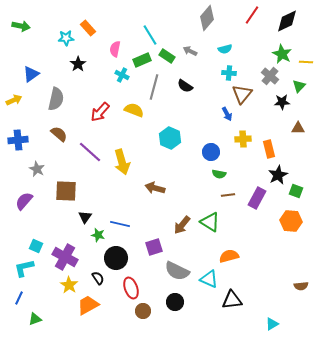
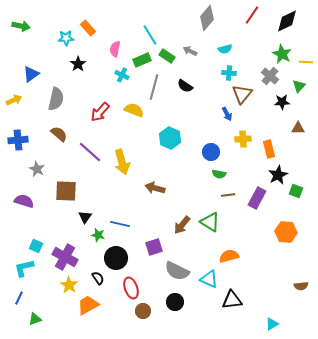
purple semicircle at (24, 201): rotated 66 degrees clockwise
orange hexagon at (291, 221): moved 5 px left, 11 px down
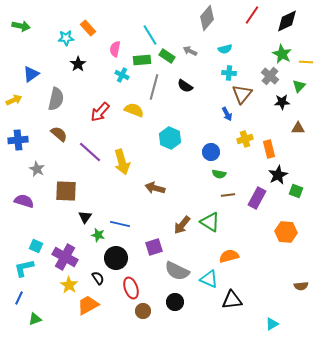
green rectangle at (142, 60): rotated 18 degrees clockwise
yellow cross at (243, 139): moved 2 px right; rotated 14 degrees counterclockwise
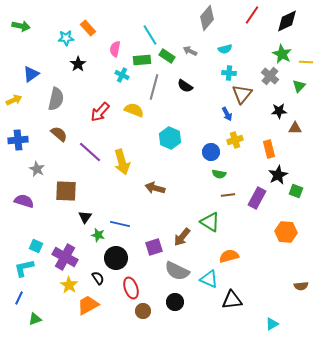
black star at (282, 102): moved 3 px left, 9 px down
brown triangle at (298, 128): moved 3 px left
yellow cross at (245, 139): moved 10 px left, 1 px down
brown arrow at (182, 225): moved 12 px down
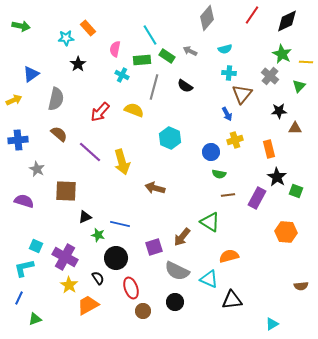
black star at (278, 175): moved 1 px left, 2 px down; rotated 12 degrees counterclockwise
black triangle at (85, 217): rotated 32 degrees clockwise
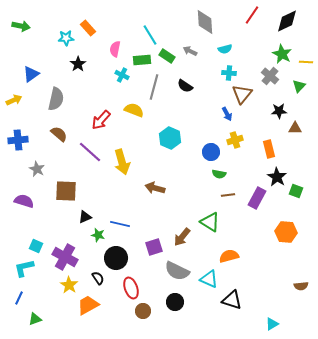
gray diamond at (207, 18): moved 2 px left, 4 px down; rotated 45 degrees counterclockwise
red arrow at (100, 112): moved 1 px right, 8 px down
black triangle at (232, 300): rotated 25 degrees clockwise
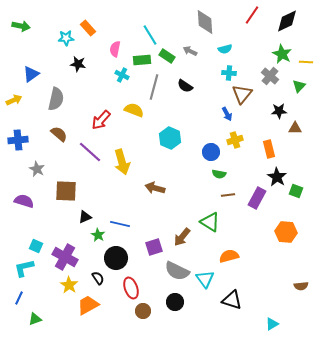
black star at (78, 64): rotated 28 degrees counterclockwise
green star at (98, 235): rotated 16 degrees clockwise
cyan triangle at (209, 279): moved 4 px left; rotated 30 degrees clockwise
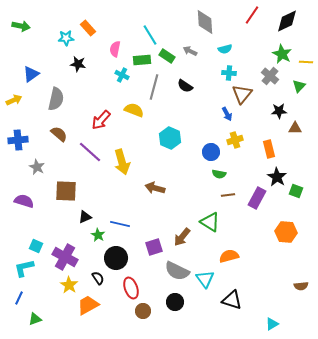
gray star at (37, 169): moved 2 px up
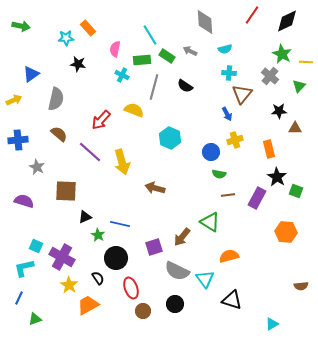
purple cross at (65, 257): moved 3 px left
black circle at (175, 302): moved 2 px down
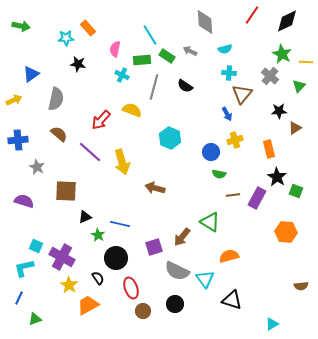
yellow semicircle at (134, 110): moved 2 px left
brown triangle at (295, 128): rotated 32 degrees counterclockwise
brown line at (228, 195): moved 5 px right
